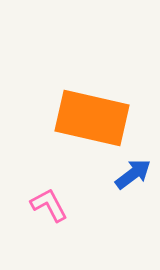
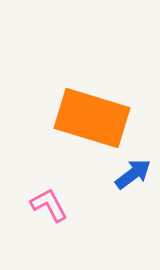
orange rectangle: rotated 4 degrees clockwise
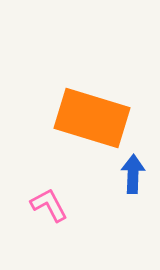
blue arrow: rotated 51 degrees counterclockwise
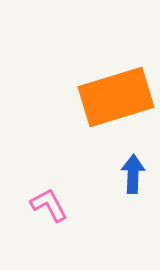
orange rectangle: moved 24 px right, 21 px up; rotated 34 degrees counterclockwise
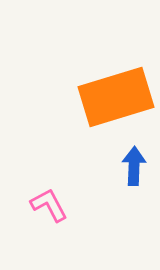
blue arrow: moved 1 px right, 8 px up
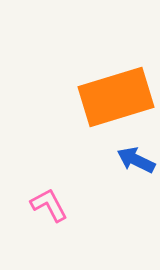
blue arrow: moved 2 px right, 6 px up; rotated 66 degrees counterclockwise
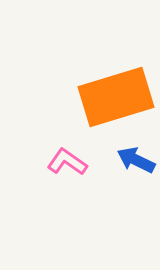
pink L-shape: moved 18 px right, 43 px up; rotated 27 degrees counterclockwise
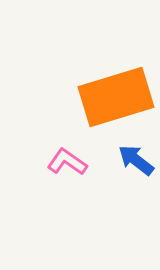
blue arrow: rotated 12 degrees clockwise
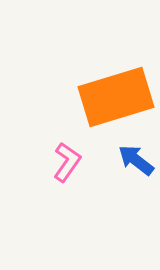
pink L-shape: rotated 90 degrees clockwise
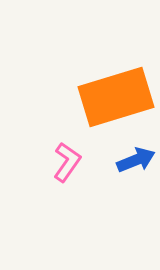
blue arrow: rotated 120 degrees clockwise
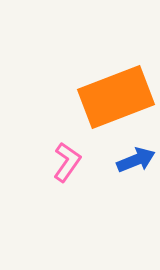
orange rectangle: rotated 4 degrees counterclockwise
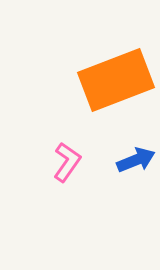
orange rectangle: moved 17 px up
